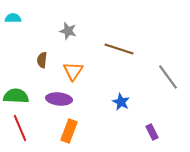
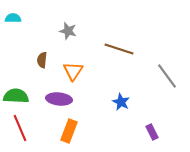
gray line: moved 1 px left, 1 px up
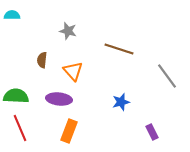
cyan semicircle: moved 1 px left, 3 px up
orange triangle: rotated 15 degrees counterclockwise
blue star: rotated 30 degrees clockwise
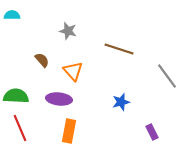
brown semicircle: rotated 133 degrees clockwise
orange rectangle: rotated 10 degrees counterclockwise
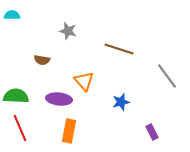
brown semicircle: rotated 140 degrees clockwise
orange triangle: moved 11 px right, 10 px down
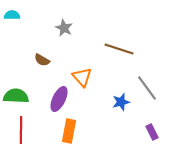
gray star: moved 4 px left, 3 px up; rotated 12 degrees clockwise
brown semicircle: rotated 21 degrees clockwise
gray line: moved 20 px left, 12 px down
orange triangle: moved 2 px left, 4 px up
purple ellipse: rotated 70 degrees counterclockwise
red line: moved 1 px right, 2 px down; rotated 24 degrees clockwise
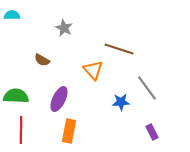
orange triangle: moved 11 px right, 7 px up
blue star: rotated 12 degrees clockwise
